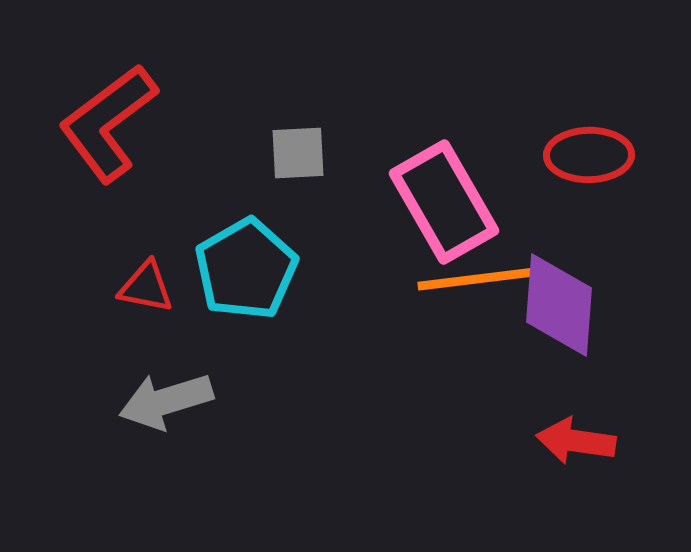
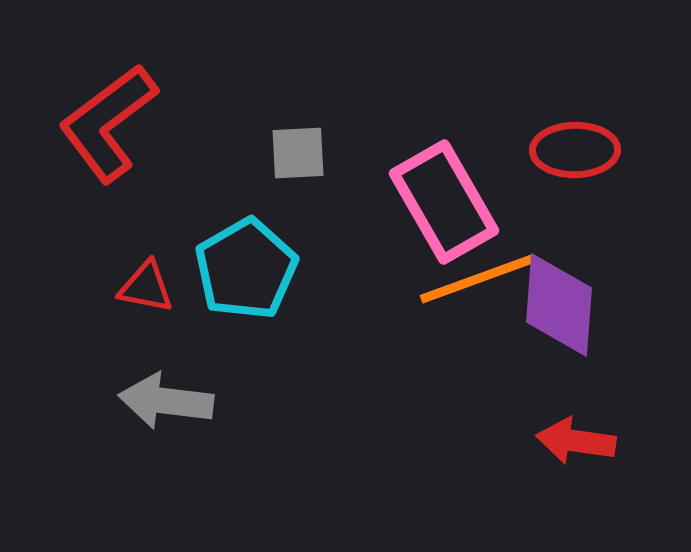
red ellipse: moved 14 px left, 5 px up
orange line: rotated 13 degrees counterclockwise
gray arrow: rotated 24 degrees clockwise
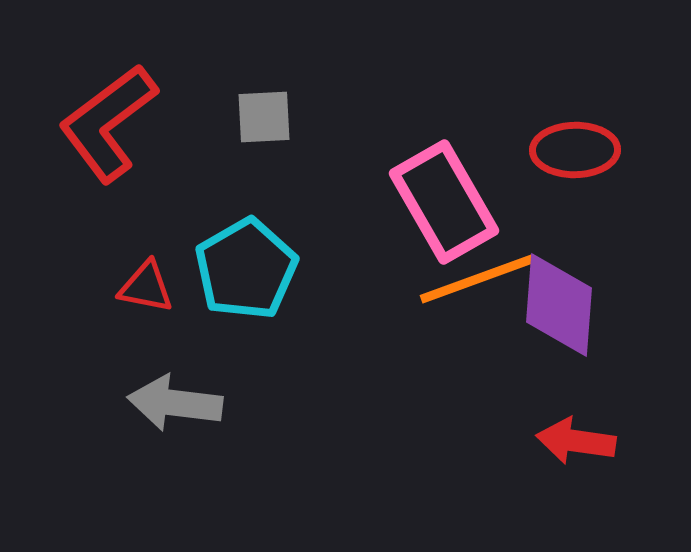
gray square: moved 34 px left, 36 px up
gray arrow: moved 9 px right, 2 px down
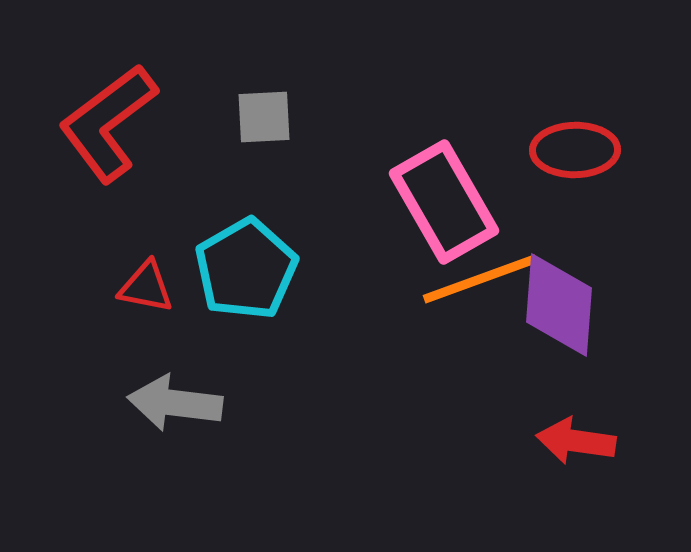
orange line: moved 3 px right
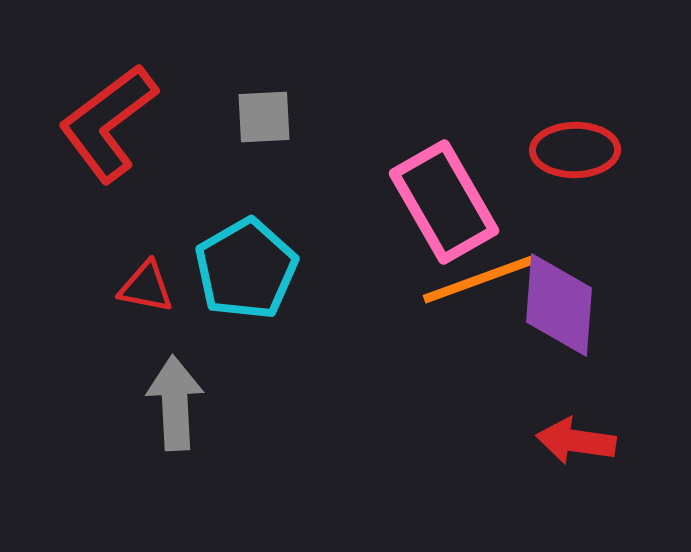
gray arrow: rotated 80 degrees clockwise
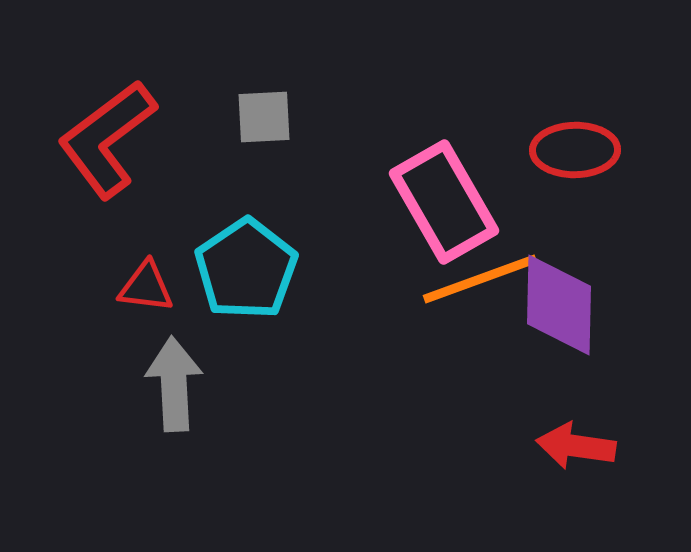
red L-shape: moved 1 px left, 16 px down
cyan pentagon: rotated 4 degrees counterclockwise
red triangle: rotated 4 degrees counterclockwise
purple diamond: rotated 3 degrees counterclockwise
gray arrow: moved 1 px left, 19 px up
red arrow: moved 5 px down
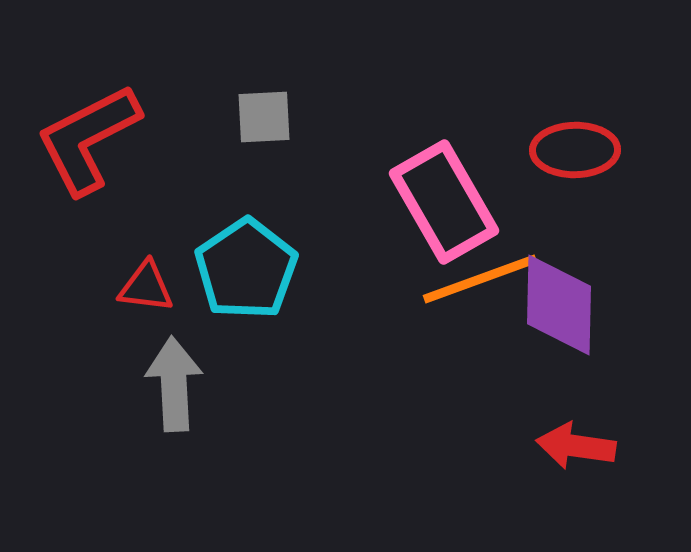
red L-shape: moved 19 px left; rotated 10 degrees clockwise
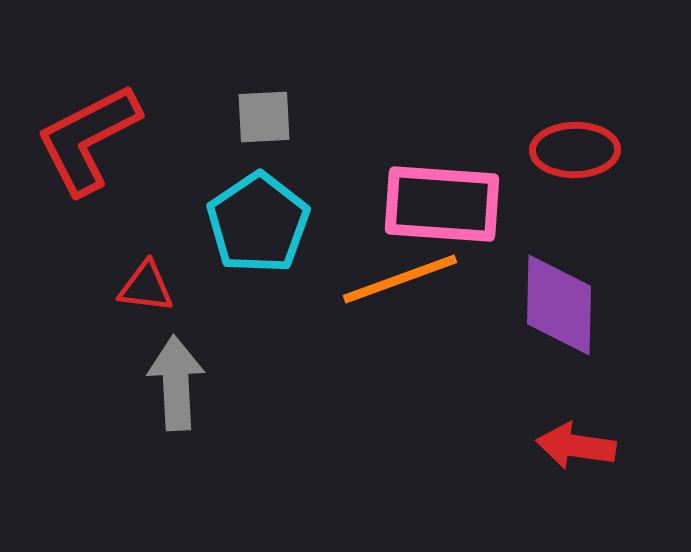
pink rectangle: moved 2 px left, 2 px down; rotated 56 degrees counterclockwise
cyan pentagon: moved 12 px right, 46 px up
orange line: moved 80 px left
gray arrow: moved 2 px right, 1 px up
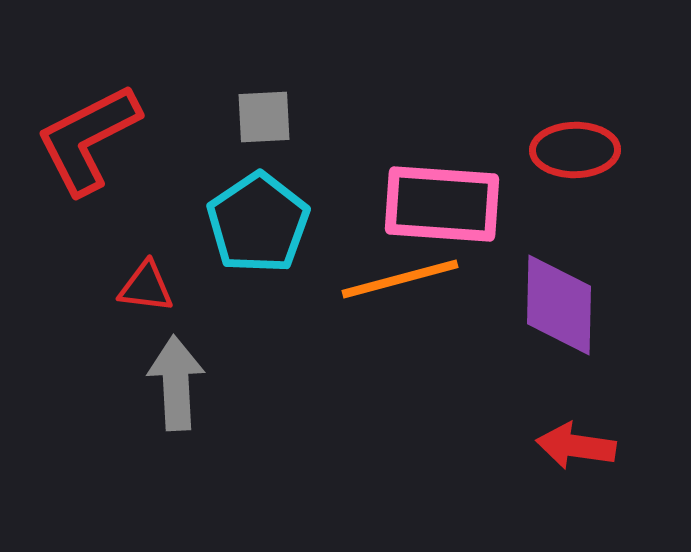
orange line: rotated 5 degrees clockwise
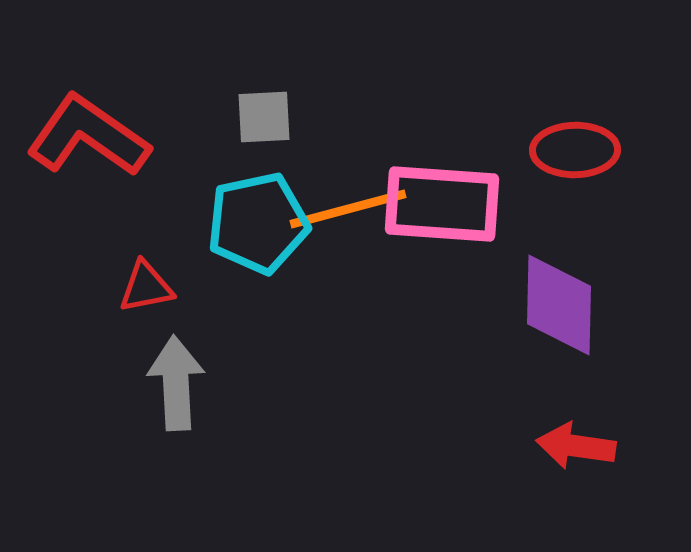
red L-shape: moved 3 px up; rotated 62 degrees clockwise
cyan pentagon: rotated 22 degrees clockwise
orange line: moved 52 px left, 70 px up
red triangle: rotated 18 degrees counterclockwise
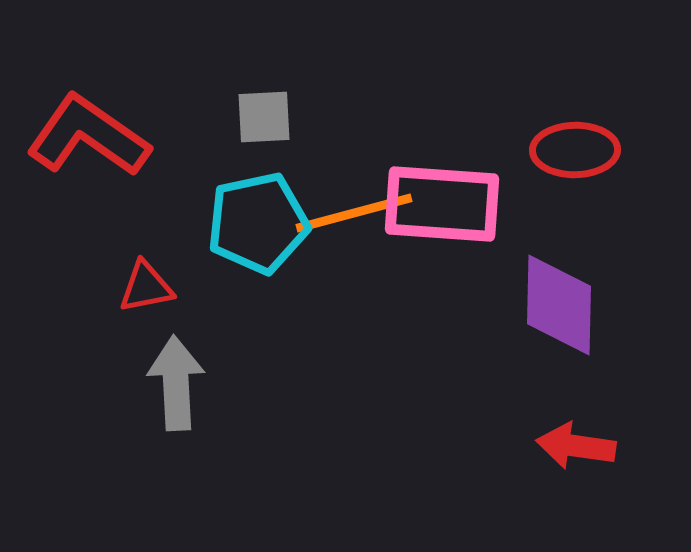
orange line: moved 6 px right, 4 px down
